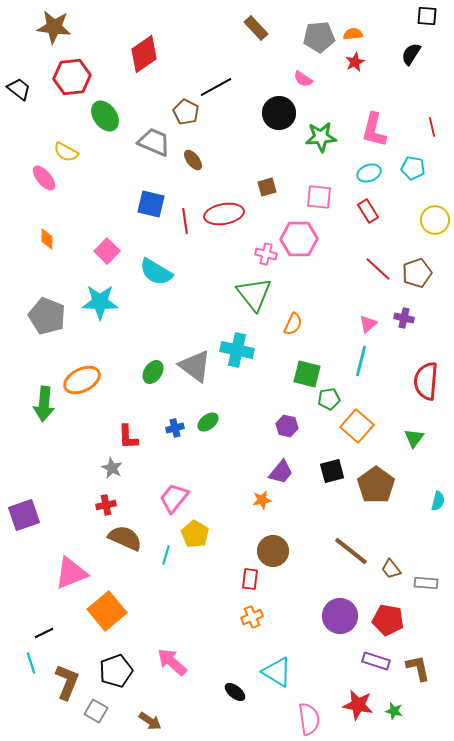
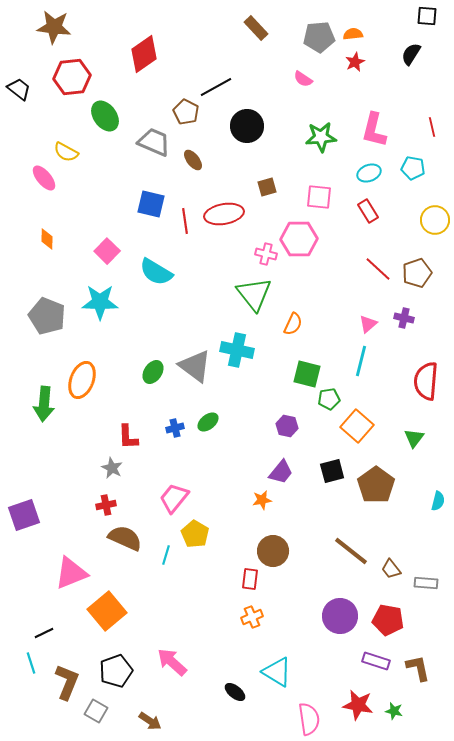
black circle at (279, 113): moved 32 px left, 13 px down
orange ellipse at (82, 380): rotated 42 degrees counterclockwise
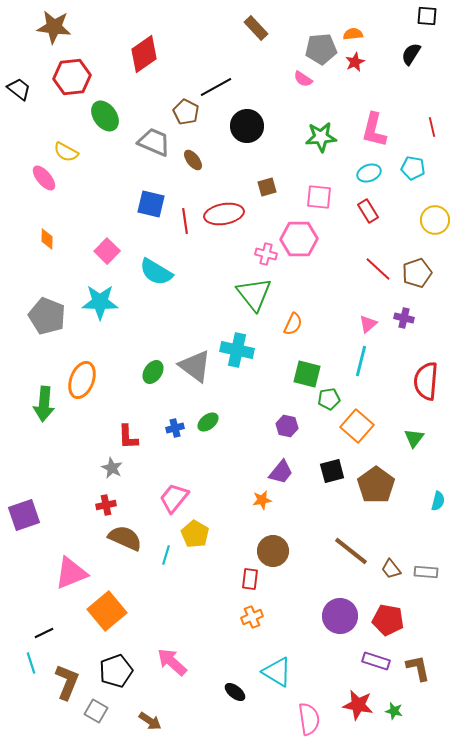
gray pentagon at (319, 37): moved 2 px right, 12 px down
gray rectangle at (426, 583): moved 11 px up
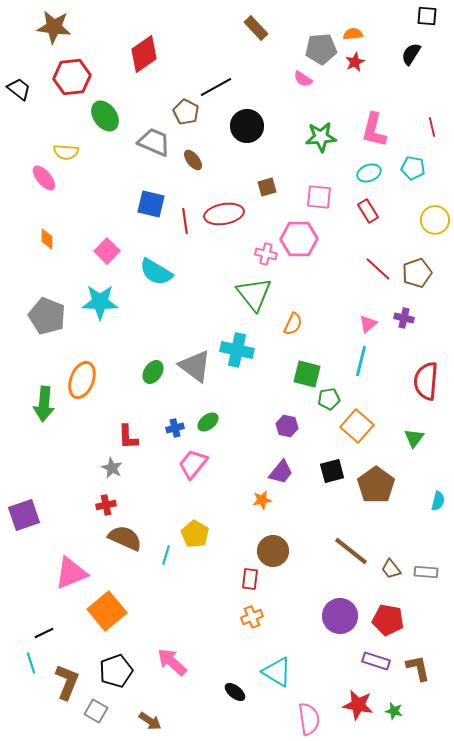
yellow semicircle at (66, 152): rotated 25 degrees counterclockwise
pink trapezoid at (174, 498): moved 19 px right, 34 px up
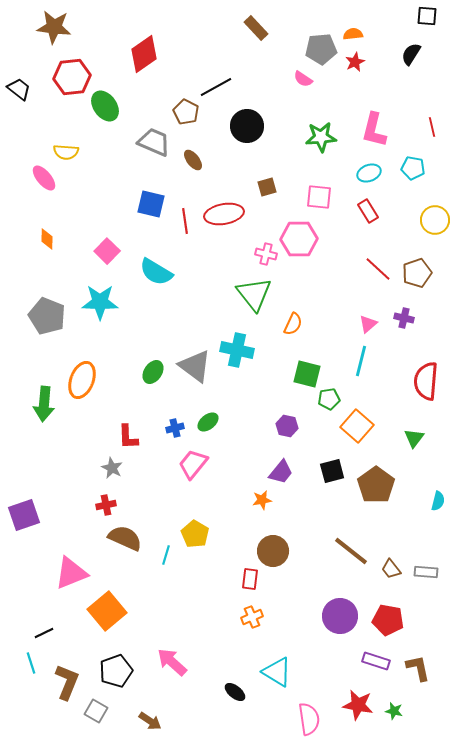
green ellipse at (105, 116): moved 10 px up
